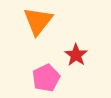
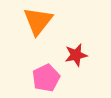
red star: rotated 25 degrees clockwise
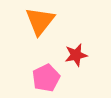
orange triangle: moved 2 px right
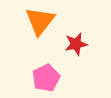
red star: moved 11 px up
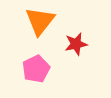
pink pentagon: moved 10 px left, 9 px up
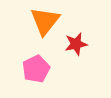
orange triangle: moved 5 px right
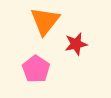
pink pentagon: rotated 12 degrees counterclockwise
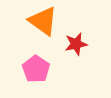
orange triangle: moved 2 px left; rotated 32 degrees counterclockwise
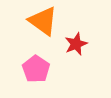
red star: rotated 10 degrees counterclockwise
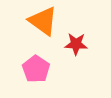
red star: rotated 25 degrees clockwise
